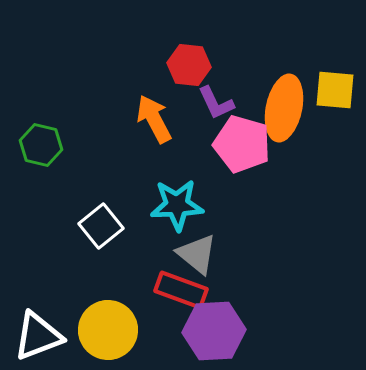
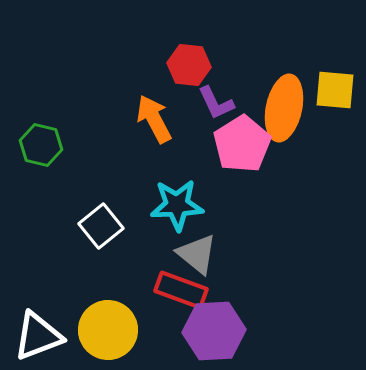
pink pentagon: rotated 24 degrees clockwise
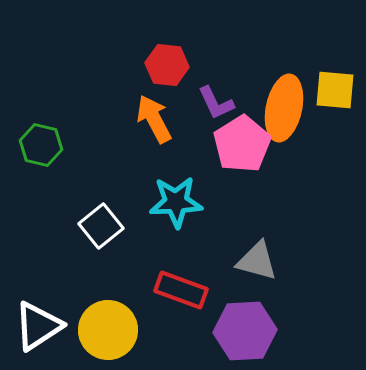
red hexagon: moved 22 px left
cyan star: moved 1 px left, 3 px up
gray triangle: moved 60 px right, 7 px down; rotated 24 degrees counterclockwise
purple hexagon: moved 31 px right
white triangle: moved 10 px up; rotated 12 degrees counterclockwise
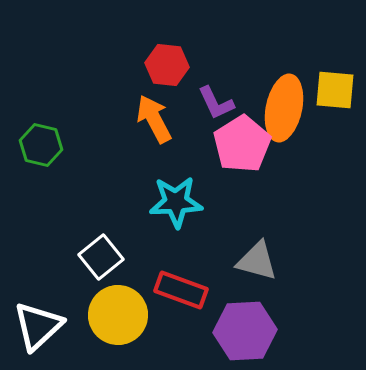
white square: moved 31 px down
white triangle: rotated 10 degrees counterclockwise
yellow circle: moved 10 px right, 15 px up
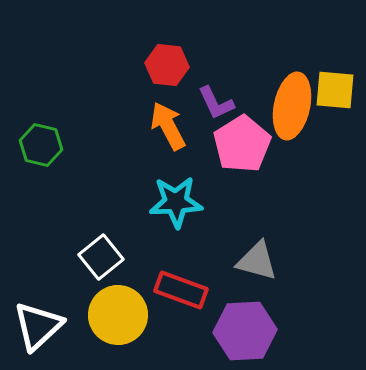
orange ellipse: moved 8 px right, 2 px up
orange arrow: moved 14 px right, 7 px down
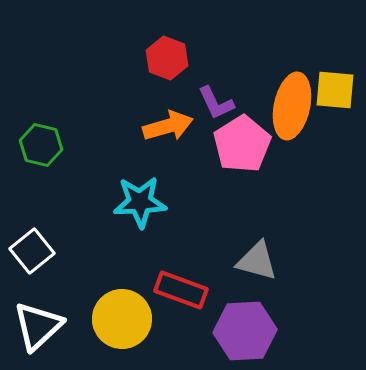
red hexagon: moved 7 px up; rotated 15 degrees clockwise
orange arrow: rotated 102 degrees clockwise
cyan star: moved 36 px left
white square: moved 69 px left, 6 px up
yellow circle: moved 4 px right, 4 px down
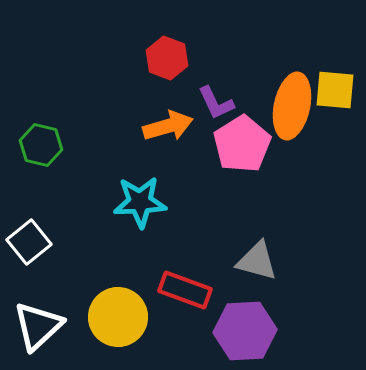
white square: moved 3 px left, 9 px up
red rectangle: moved 4 px right
yellow circle: moved 4 px left, 2 px up
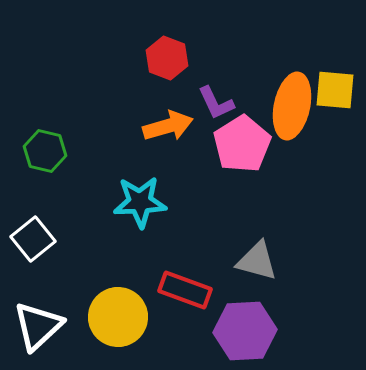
green hexagon: moved 4 px right, 6 px down
white square: moved 4 px right, 3 px up
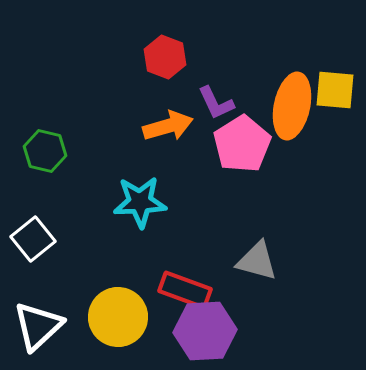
red hexagon: moved 2 px left, 1 px up
purple hexagon: moved 40 px left
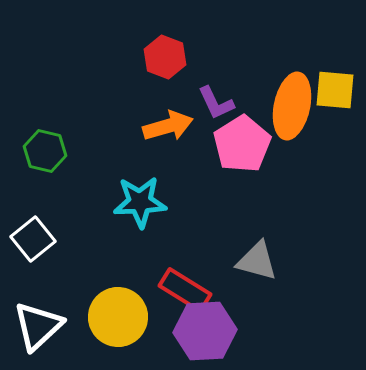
red rectangle: rotated 12 degrees clockwise
